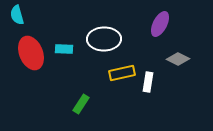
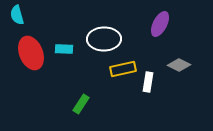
gray diamond: moved 1 px right, 6 px down
yellow rectangle: moved 1 px right, 4 px up
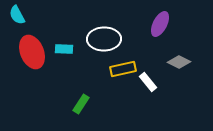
cyan semicircle: rotated 12 degrees counterclockwise
red ellipse: moved 1 px right, 1 px up
gray diamond: moved 3 px up
white rectangle: rotated 48 degrees counterclockwise
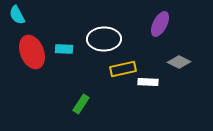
white rectangle: rotated 48 degrees counterclockwise
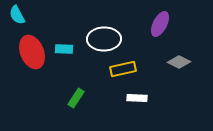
white rectangle: moved 11 px left, 16 px down
green rectangle: moved 5 px left, 6 px up
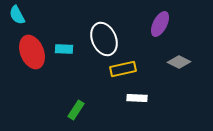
white ellipse: rotated 68 degrees clockwise
green rectangle: moved 12 px down
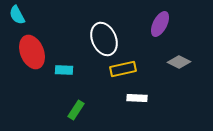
cyan rectangle: moved 21 px down
